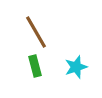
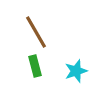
cyan star: moved 4 px down
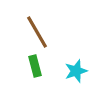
brown line: moved 1 px right
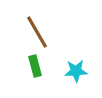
cyan star: rotated 15 degrees clockwise
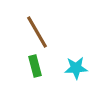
cyan star: moved 3 px up
